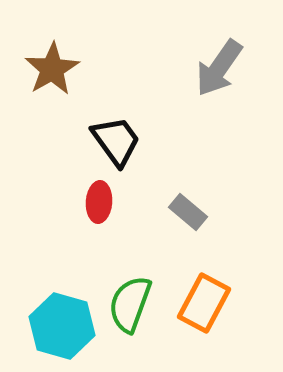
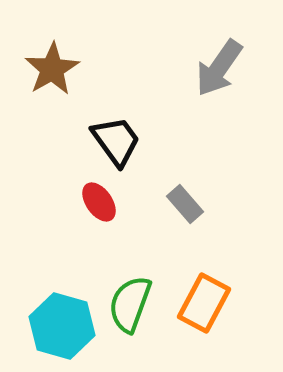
red ellipse: rotated 39 degrees counterclockwise
gray rectangle: moved 3 px left, 8 px up; rotated 9 degrees clockwise
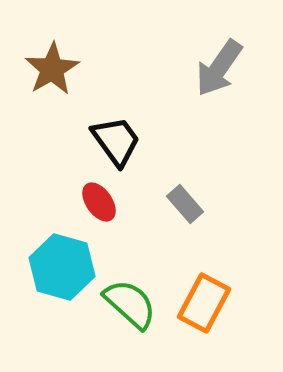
green semicircle: rotated 112 degrees clockwise
cyan hexagon: moved 59 px up
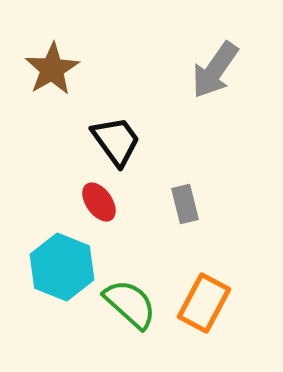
gray arrow: moved 4 px left, 2 px down
gray rectangle: rotated 27 degrees clockwise
cyan hexagon: rotated 6 degrees clockwise
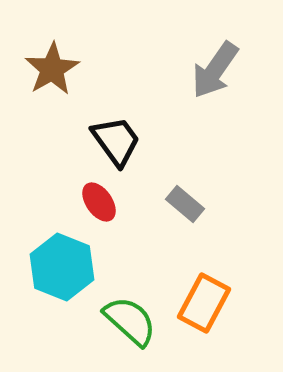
gray rectangle: rotated 36 degrees counterclockwise
green semicircle: moved 17 px down
